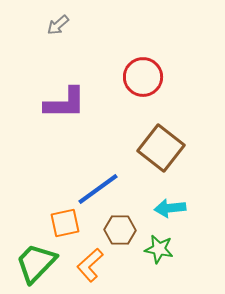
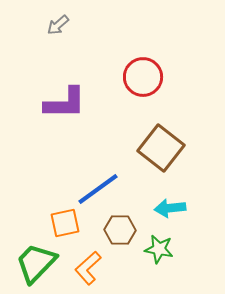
orange L-shape: moved 2 px left, 3 px down
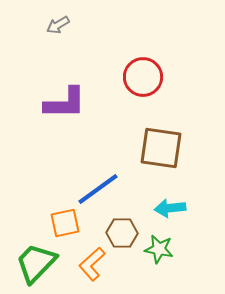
gray arrow: rotated 10 degrees clockwise
brown square: rotated 30 degrees counterclockwise
brown hexagon: moved 2 px right, 3 px down
orange L-shape: moved 4 px right, 4 px up
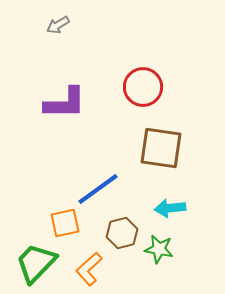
red circle: moved 10 px down
brown hexagon: rotated 16 degrees counterclockwise
orange L-shape: moved 3 px left, 5 px down
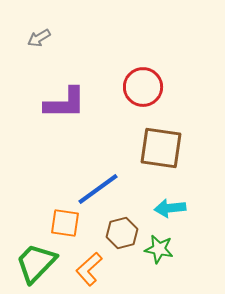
gray arrow: moved 19 px left, 13 px down
orange square: rotated 20 degrees clockwise
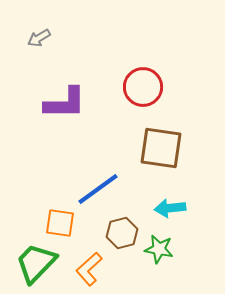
orange square: moved 5 px left
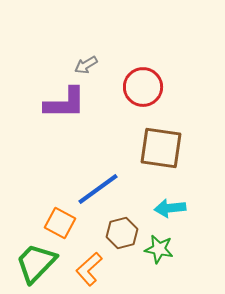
gray arrow: moved 47 px right, 27 px down
orange square: rotated 20 degrees clockwise
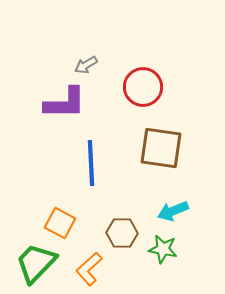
blue line: moved 7 px left, 26 px up; rotated 57 degrees counterclockwise
cyan arrow: moved 3 px right, 3 px down; rotated 16 degrees counterclockwise
brown hexagon: rotated 16 degrees clockwise
green star: moved 4 px right
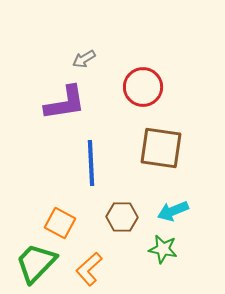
gray arrow: moved 2 px left, 6 px up
purple L-shape: rotated 9 degrees counterclockwise
brown hexagon: moved 16 px up
